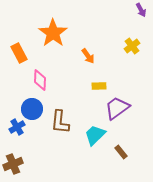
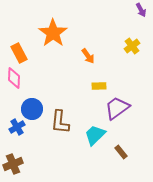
pink diamond: moved 26 px left, 2 px up
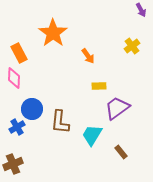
cyan trapezoid: moved 3 px left; rotated 15 degrees counterclockwise
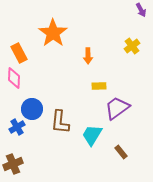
orange arrow: rotated 35 degrees clockwise
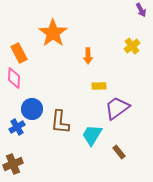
brown rectangle: moved 2 px left
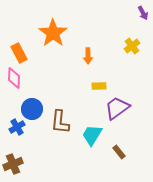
purple arrow: moved 2 px right, 3 px down
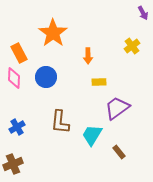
yellow rectangle: moved 4 px up
blue circle: moved 14 px right, 32 px up
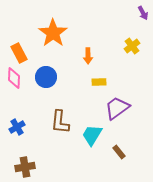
brown cross: moved 12 px right, 3 px down; rotated 12 degrees clockwise
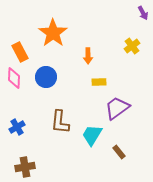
orange rectangle: moved 1 px right, 1 px up
